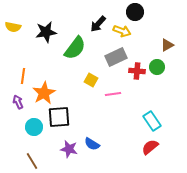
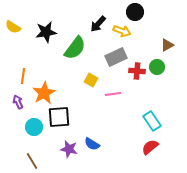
yellow semicircle: rotated 21 degrees clockwise
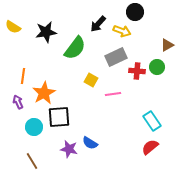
blue semicircle: moved 2 px left, 1 px up
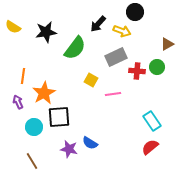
brown triangle: moved 1 px up
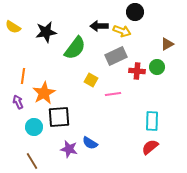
black arrow: moved 1 px right, 2 px down; rotated 48 degrees clockwise
gray rectangle: moved 1 px up
cyan rectangle: rotated 36 degrees clockwise
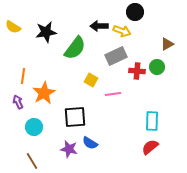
black square: moved 16 px right
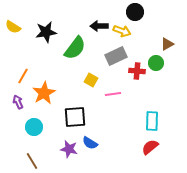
green circle: moved 1 px left, 4 px up
orange line: rotated 21 degrees clockwise
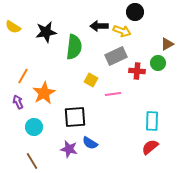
green semicircle: moved 1 px left, 1 px up; rotated 30 degrees counterclockwise
green circle: moved 2 px right
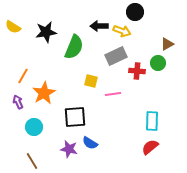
green semicircle: rotated 15 degrees clockwise
yellow square: moved 1 px down; rotated 16 degrees counterclockwise
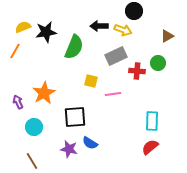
black circle: moved 1 px left, 1 px up
yellow semicircle: moved 10 px right; rotated 126 degrees clockwise
yellow arrow: moved 1 px right, 1 px up
brown triangle: moved 8 px up
orange line: moved 8 px left, 25 px up
